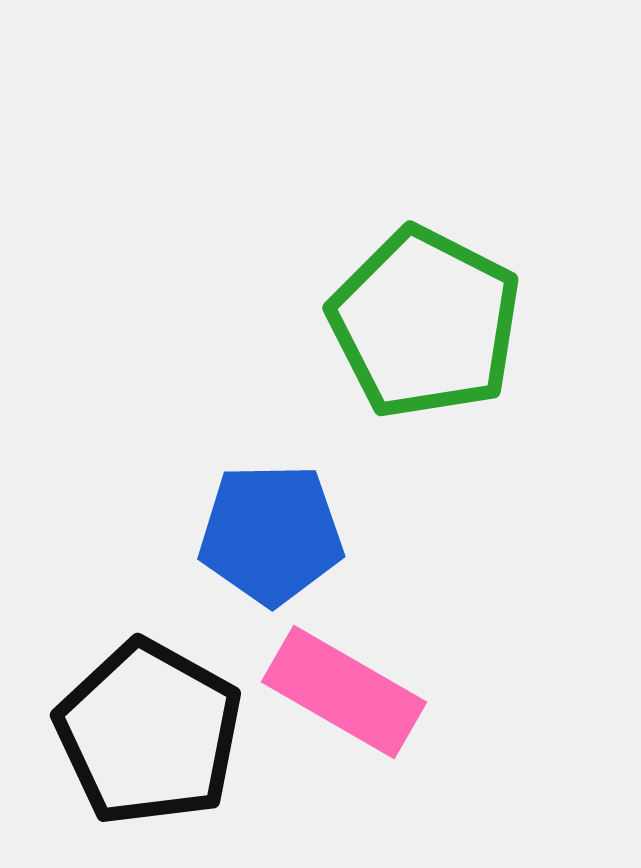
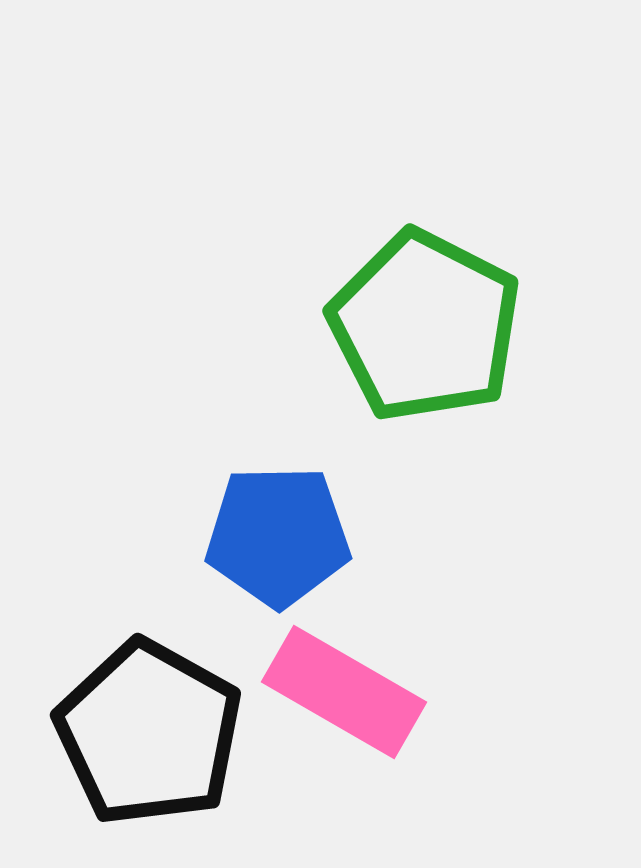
green pentagon: moved 3 px down
blue pentagon: moved 7 px right, 2 px down
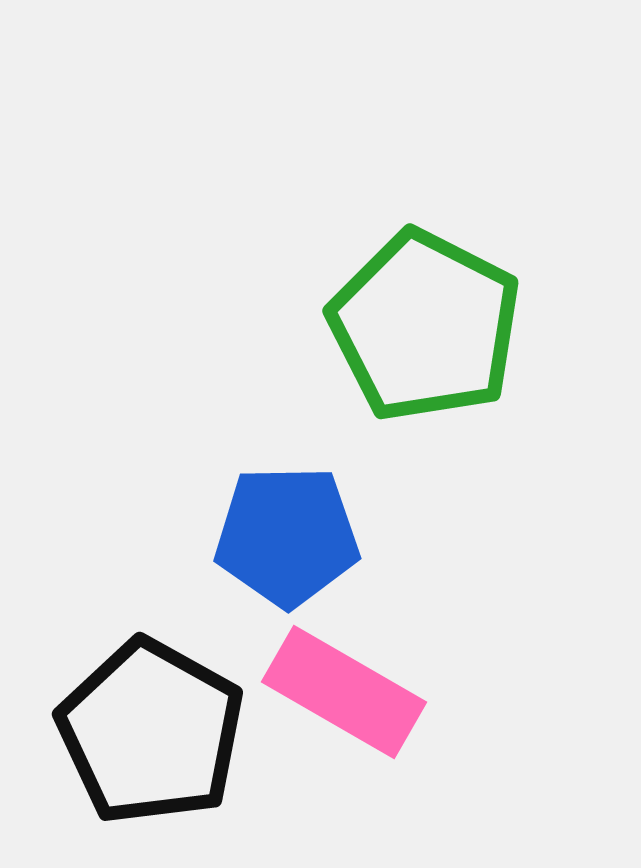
blue pentagon: moved 9 px right
black pentagon: moved 2 px right, 1 px up
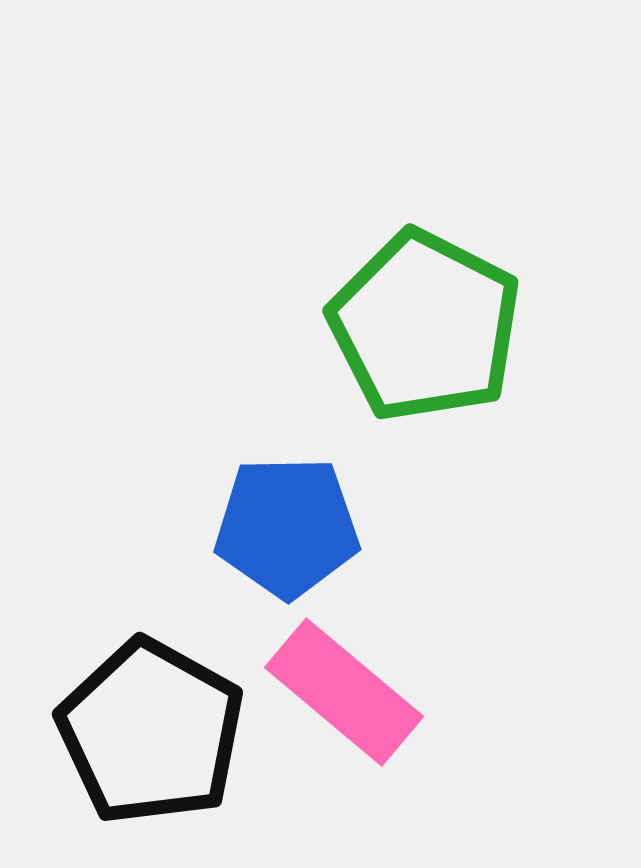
blue pentagon: moved 9 px up
pink rectangle: rotated 10 degrees clockwise
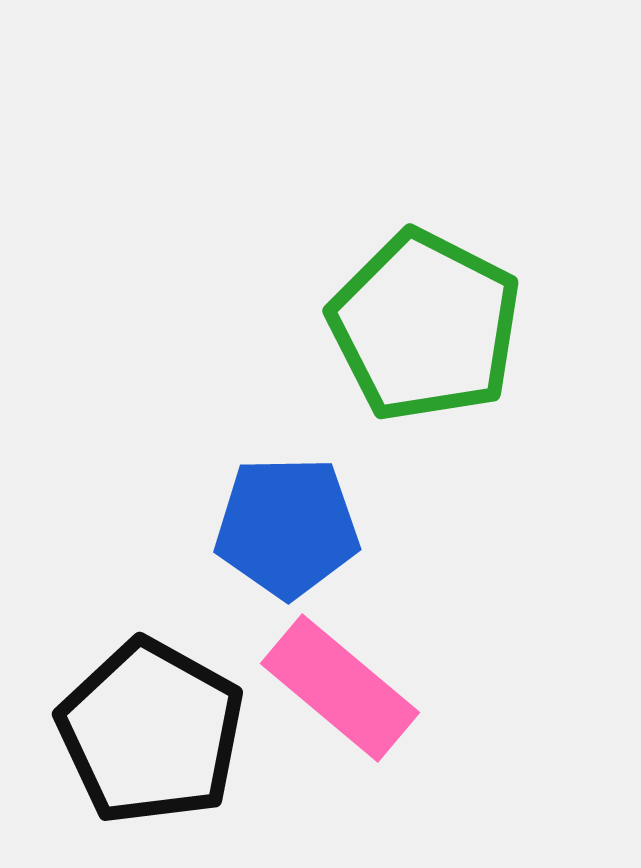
pink rectangle: moved 4 px left, 4 px up
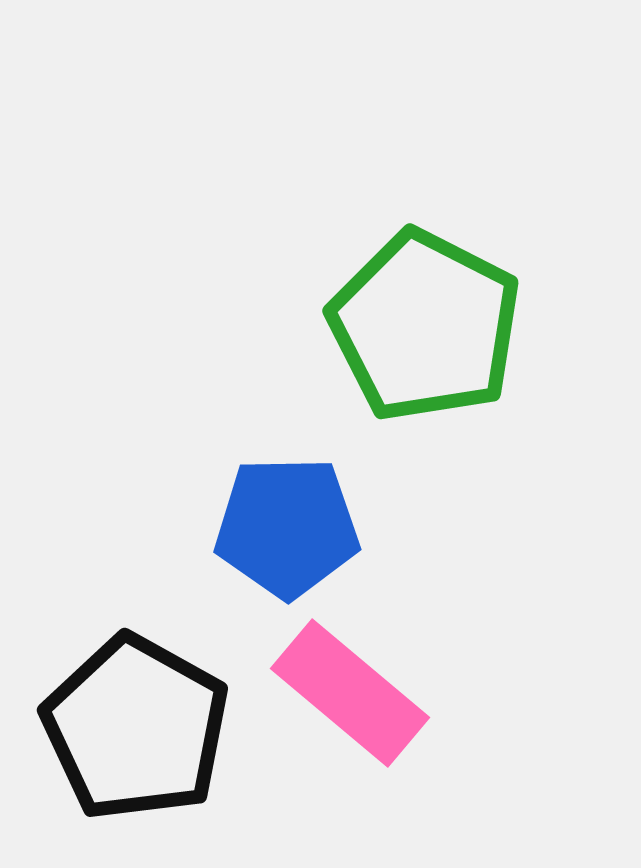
pink rectangle: moved 10 px right, 5 px down
black pentagon: moved 15 px left, 4 px up
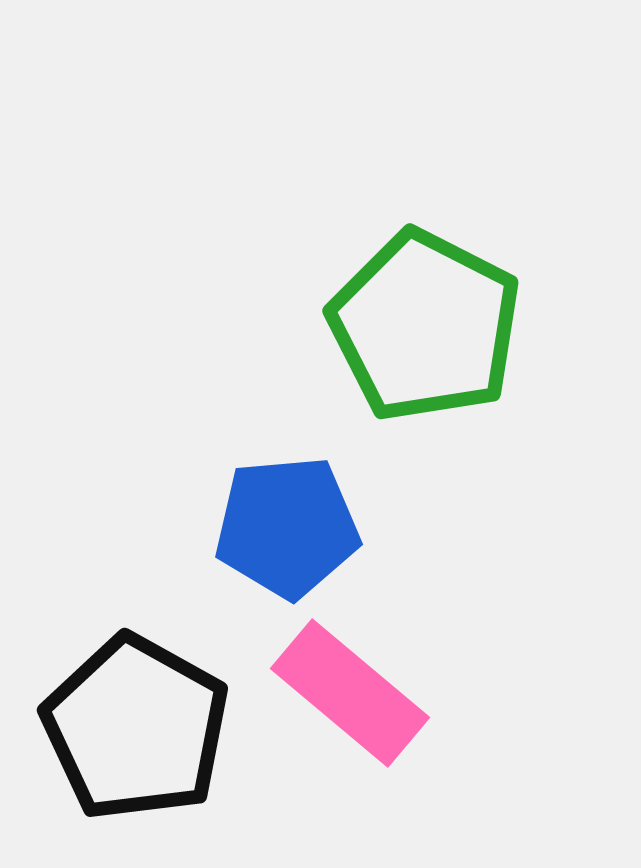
blue pentagon: rotated 4 degrees counterclockwise
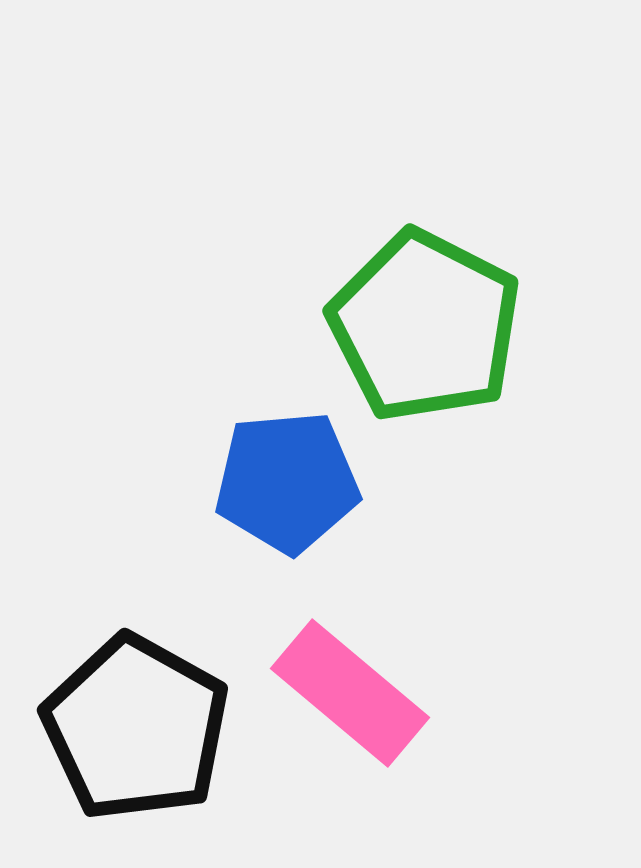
blue pentagon: moved 45 px up
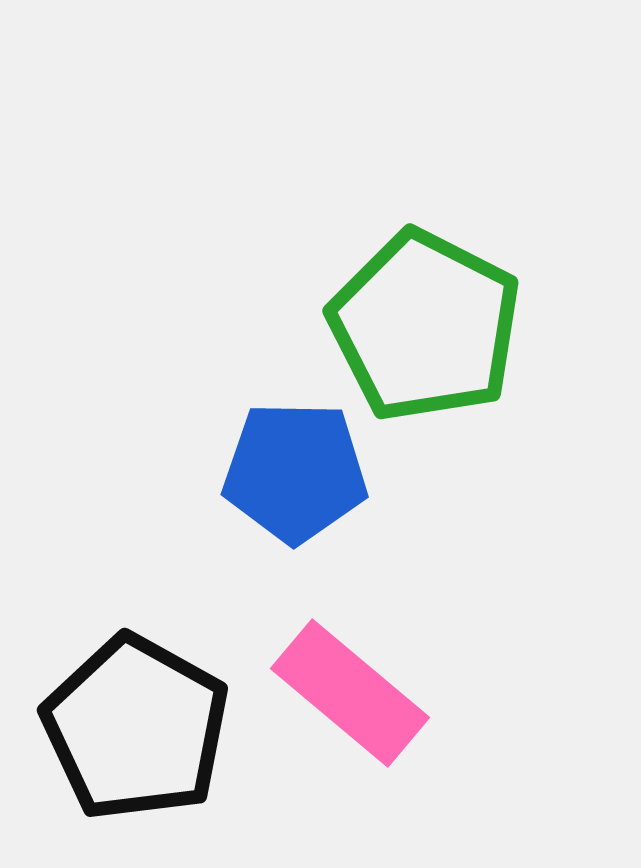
blue pentagon: moved 8 px right, 10 px up; rotated 6 degrees clockwise
